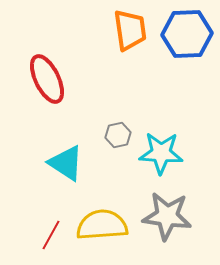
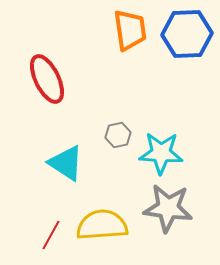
gray star: moved 1 px right, 8 px up
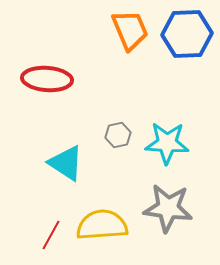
orange trapezoid: rotated 15 degrees counterclockwise
red ellipse: rotated 60 degrees counterclockwise
cyan star: moved 6 px right, 10 px up
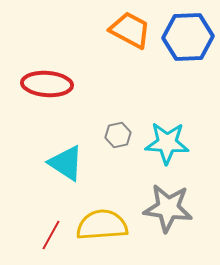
orange trapezoid: rotated 39 degrees counterclockwise
blue hexagon: moved 1 px right, 3 px down
red ellipse: moved 5 px down
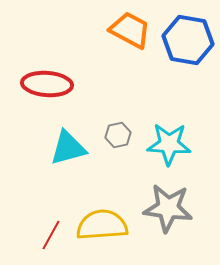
blue hexagon: moved 3 px down; rotated 12 degrees clockwise
cyan star: moved 2 px right, 1 px down
cyan triangle: moved 2 px right, 15 px up; rotated 48 degrees counterclockwise
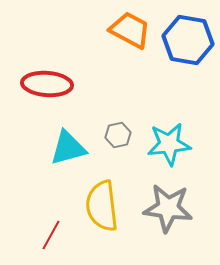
cyan star: rotated 9 degrees counterclockwise
yellow semicircle: moved 19 px up; rotated 93 degrees counterclockwise
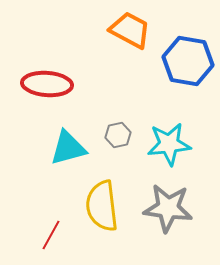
blue hexagon: moved 21 px down
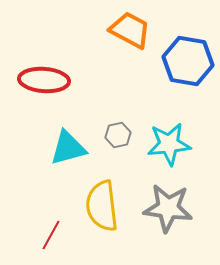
red ellipse: moved 3 px left, 4 px up
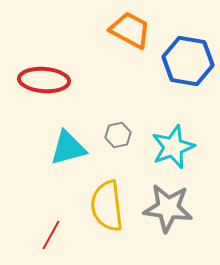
cyan star: moved 4 px right, 3 px down; rotated 15 degrees counterclockwise
yellow semicircle: moved 5 px right
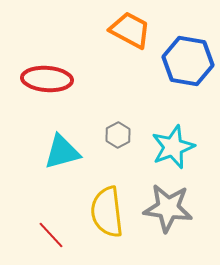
red ellipse: moved 3 px right, 1 px up
gray hexagon: rotated 15 degrees counterclockwise
cyan triangle: moved 6 px left, 4 px down
yellow semicircle: moved 6 px down
red line: rotated 72 degrees counterclockwise
